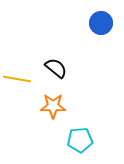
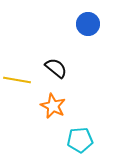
blue circle: moved 13 px left, 1 px down
yellow line: moved 1 px down
orange star: rotated 25 degrees clockwise
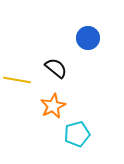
blue circle: moved 14 px down
orange star: rotated 20 degrees clockwise
cyan pentagon: moved 3 px left, 6 px up; rotated 10 degrees counterclockwise
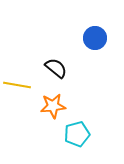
blue circle: moved 7 px right
yellow line: moved 5 px down
orange star: rotated 20 degrees clockwise
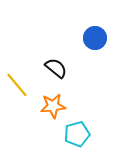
yellow line: rotated 40 degrees clockwise
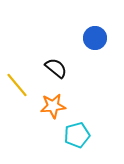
cyan pentagon: moved 1 px down
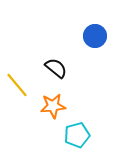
blue circle: moved 2 px up
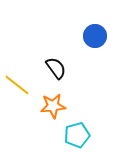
black semicircle: rotated 15 degrees clockwise
yellow line: rotated 12 degrees counterclockwise
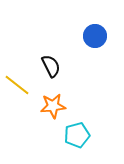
black semicircle: moved 5 px left, 2 px up; rotated 10 degrees clockwise
